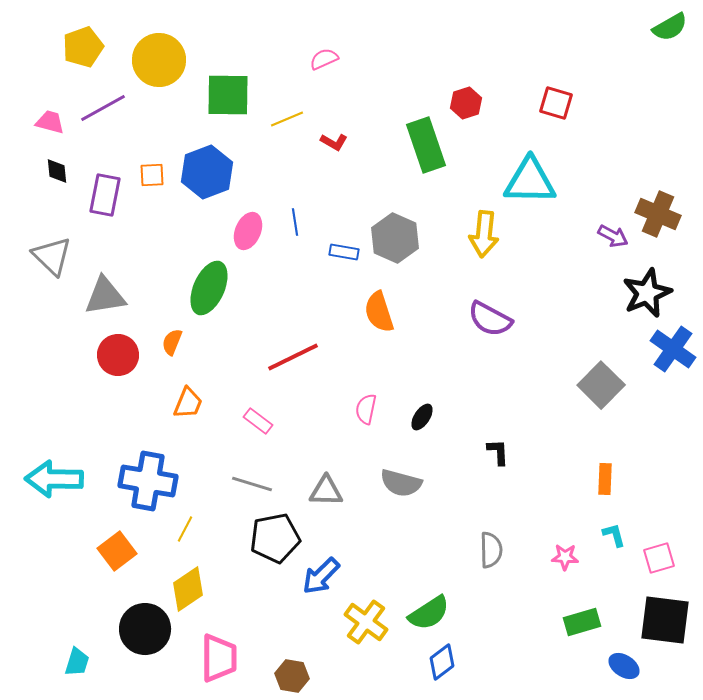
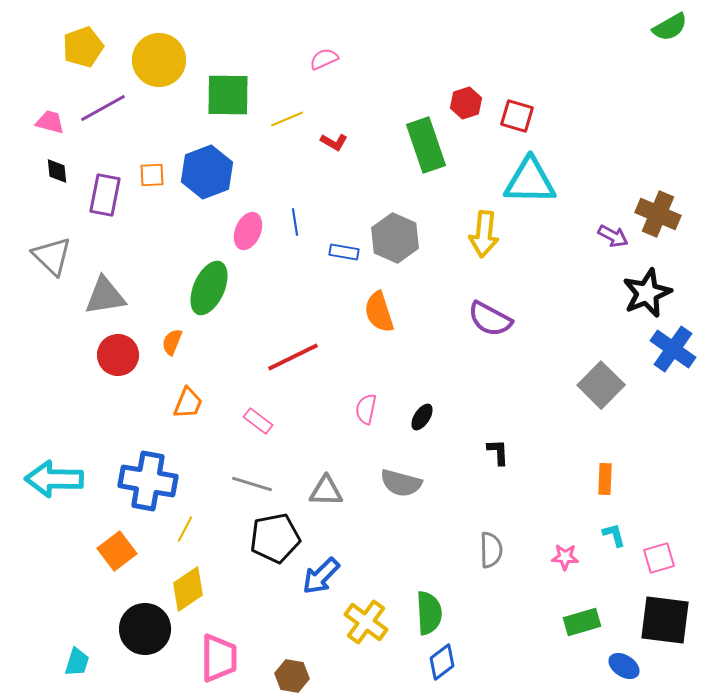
red square at (556, 103): moved 39 px left, 13 px down
green semicircle at (429, 613): rotated 60 degrees counterclockwise
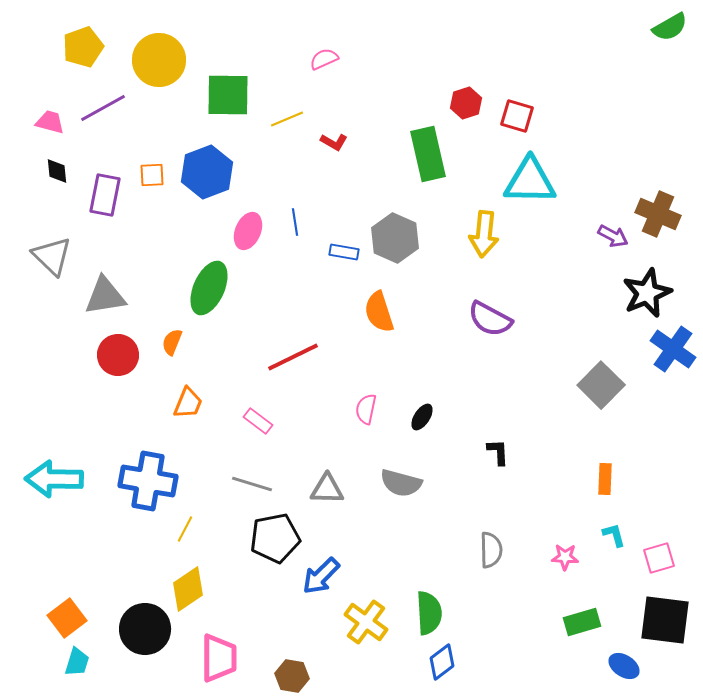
green rectangle at (426, 145): moved 2 px right, 9 px down; rotated 6 degrees clockwise
gray triangle at (326, 491): moved 1 px right, 2 px up
orange square at (117, 551): moved 50 px left, 67 px down
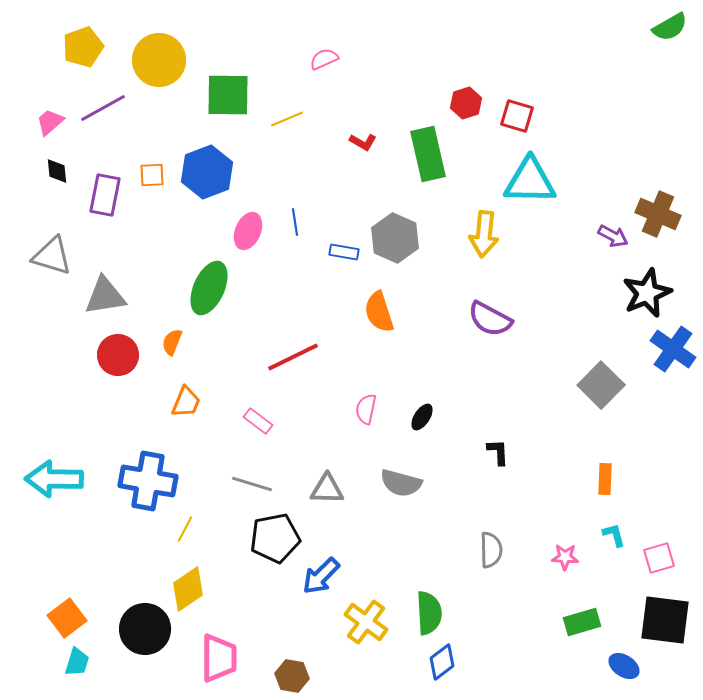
pink trapezoid at (50, 122): rotated 56 degrees counterclockwise
red L-shape at (334, 142): moved 29 px right
gray triangle at (52, 256): rotated 27 degrees counterclockwise
orange trapezoid at (188, 403): moved 2 px left, 1 px up
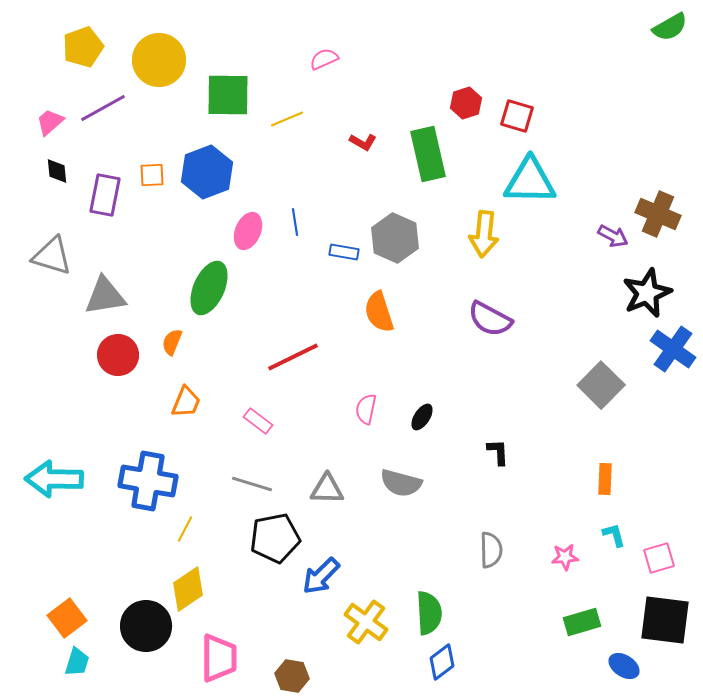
pink star at (565, 557): rotated 8 degrees counterclockwise
black circle at (145, 629): moved 1 px right, 3 px up
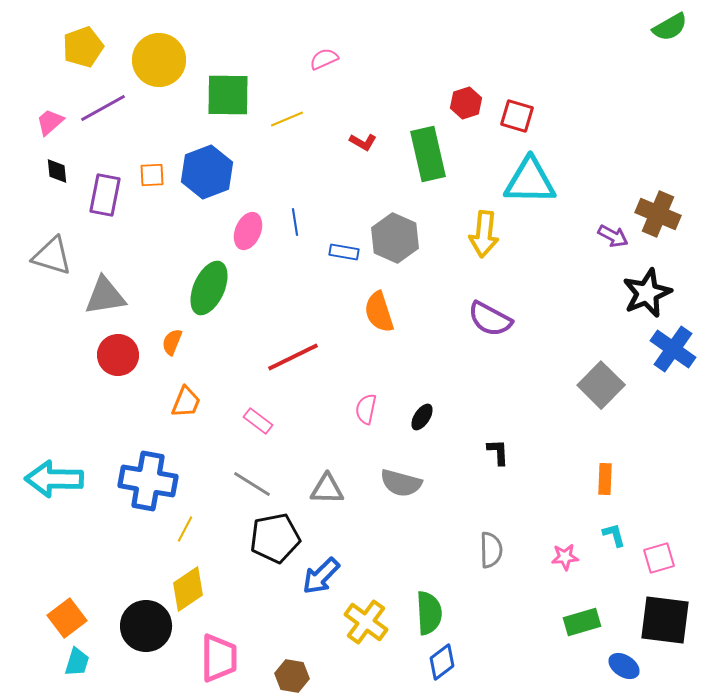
gray line at (252, 484): rotated 15 degrees clockwise
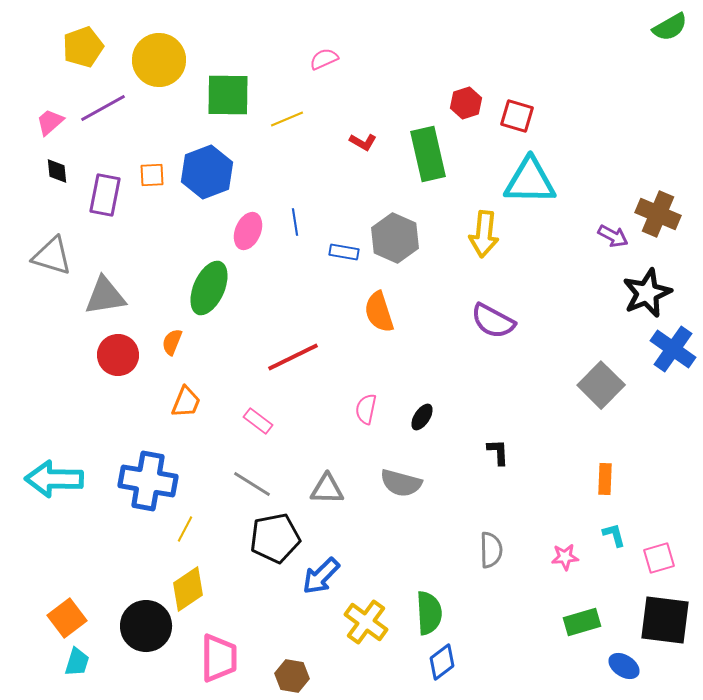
purple semicircle at (490, 319): moved 3 px right, 2 px down
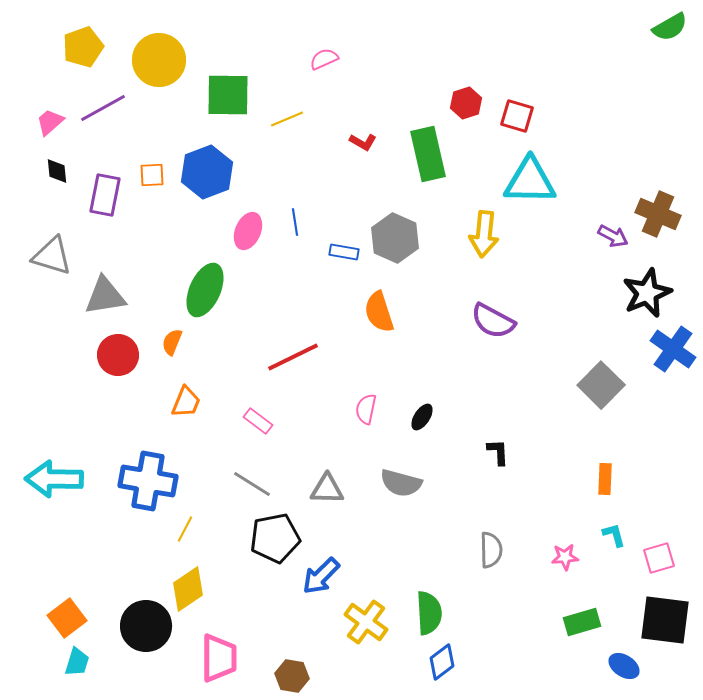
green ellipse at (209, 288): moved 4 px left, 2 px down
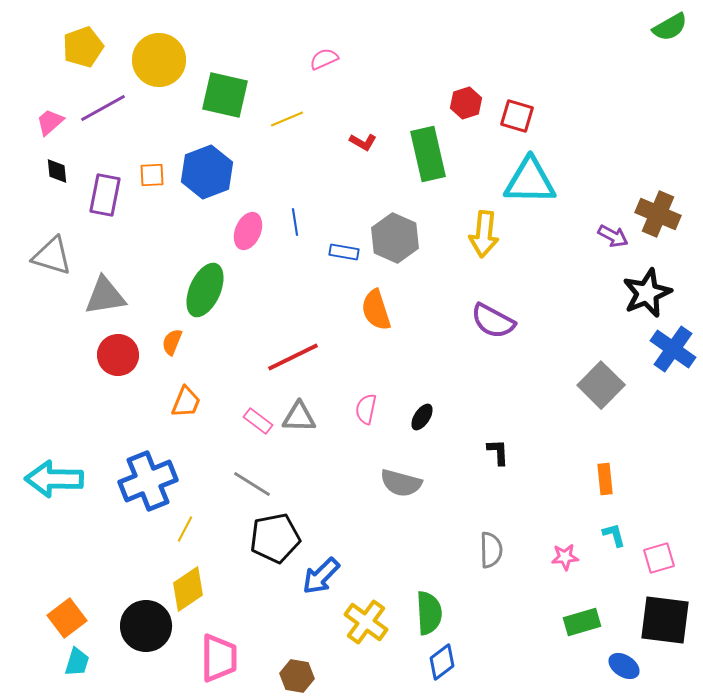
green square at (228, 95): moved 3 px left; rotated 12 degrees clockwise
orange semicircle at (379, 312): moved 3 px left, 2 px up
orange rectangle at (605, 479): rotated 8 degrees counterclockwise
blue cross at (148, 481): rotated 32 degrees counterclockwise
gray triangle at (327, 489): moved 28 px left, 72 px up
brown hexagon at (292, 676): moved 5 px right
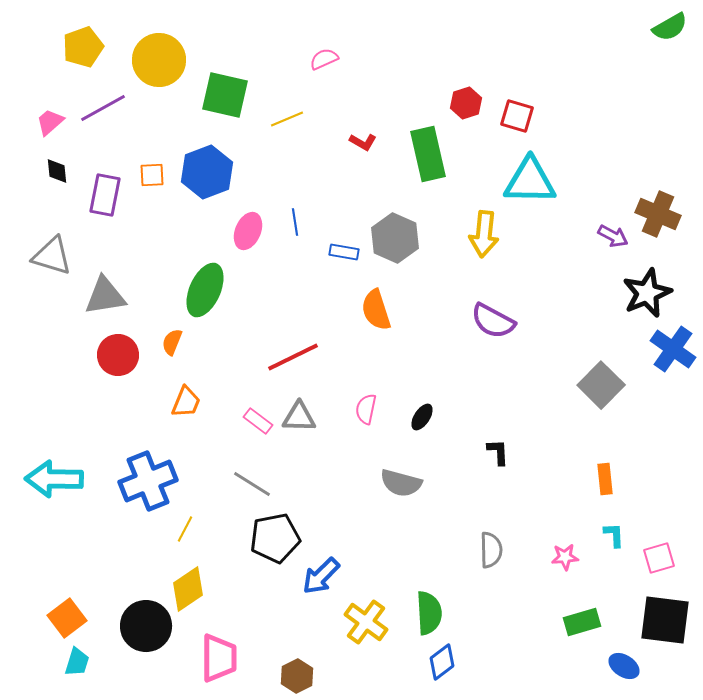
cyan L-shape at (614, 535): rotated 12 degrees clockwise
brown hexagon at (297, 676): rotated 24 degrees clockwise
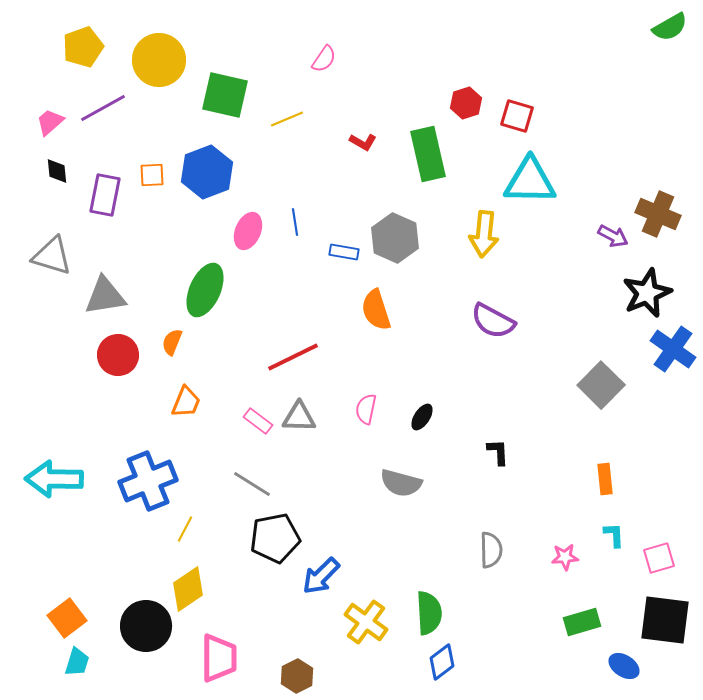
pink semicircle at (324, 59): rotated 148 degrees clockwise
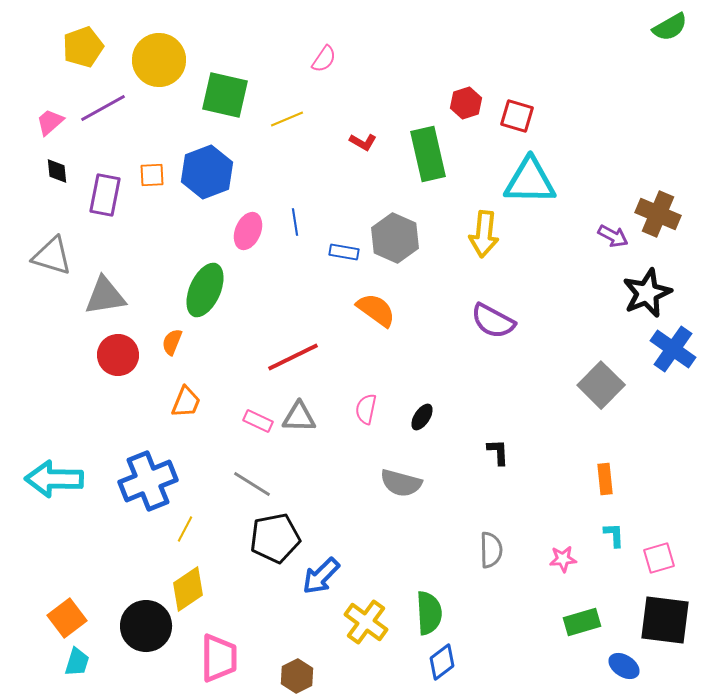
orange semicircle at (376, 310): rotated 144 degrees clockwise
pink rectangle at (258, 421): rotated 12 degrees counterclockwise
pink star at (565, 557): moved 2 px left, 2 px down
